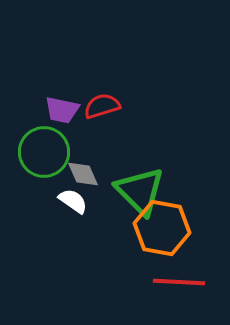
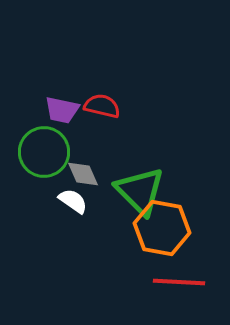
red semicircle: rotated 30 degrees clockwise
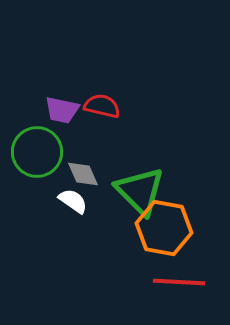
green circle: moved 7 px left
orange hexagon: moved 2 px right
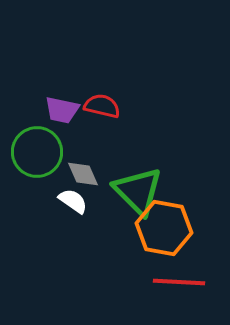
green triangle: moved 2 px left
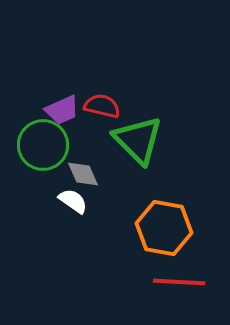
purple trapezoid: rotated 36 degrees counterclockwise
green circle: moved 6 px right, 7 px up
green triangle: moved 51 px up
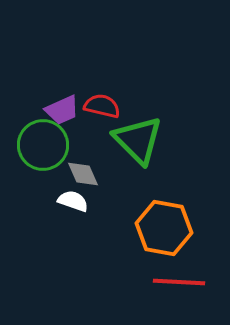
white semicircle: rotated 16 degrees counterclockwise
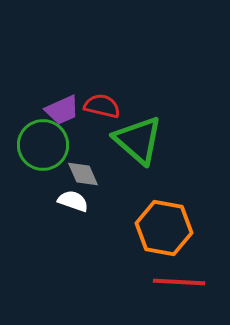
green triangle: rotated 4 degrees counterclockwise
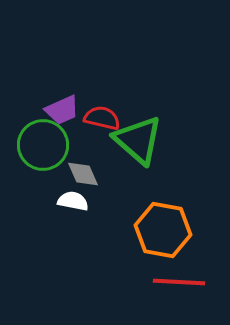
red semicircle: moved 12 px down
white semicircle: rotated 8 degrees counterclockwise
orange hexagon: moved 1 px left, 2 px down
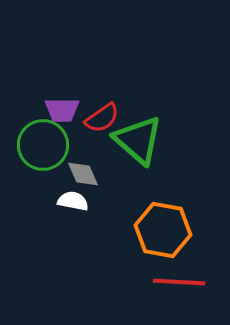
purple trapezoid: rotated 24 degrees clockwise
red semicircle: rotated 132 degrees clockwise
